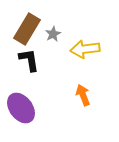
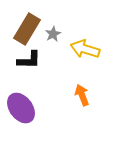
yellow arrow: rotated 24 degrees clockwise
black L-shape: rotated 100 degrees clockwise
orange arrow: moved 1 px left
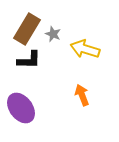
gray star: rotated 21 degrees counterclockwise
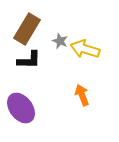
gray star: moved 7 px right, 7 px down
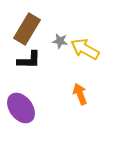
gray star: rotated 14 degrees counterclockwise
yellow arrow: rotated 12 degrees clockwise
orange arrow: moved 2 px left, 1 px up
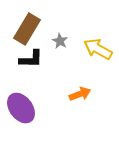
gray star: rotated 21 degrees clockwise
yellow arrow: moved 13 px right
black L-shape: moved 2 px right, 1 px up
orange arrow: rotated 90 degrees clockwise
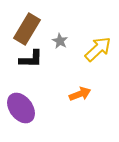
yellow arrow: rotated 108 degrees clockwise
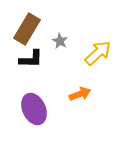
yellow arrow: moved 4 px down
purple ellipse: moved 13 px right, 1 px down; rotated 12 degrees clockwise
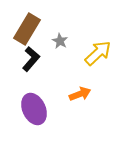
black L-shape: rotated 50 degrees counterclockwise
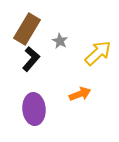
purple ellipse: rotated 20 degrees clockwise
